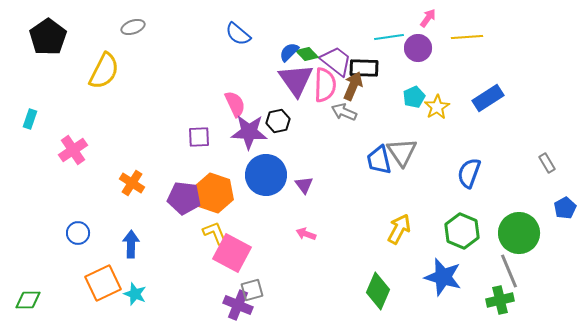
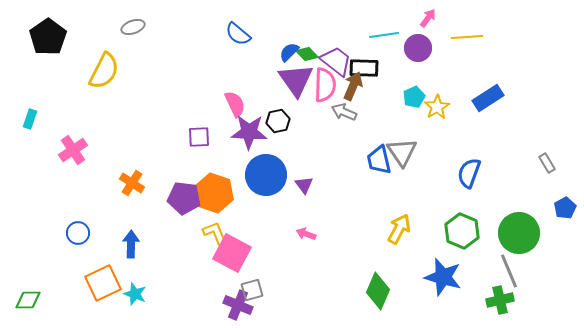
cyan line at (389, 37): moved 5 px left, 2 px up
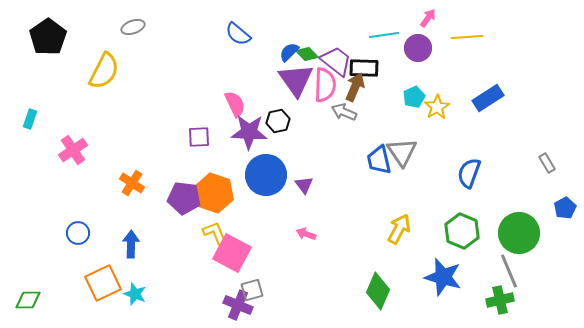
brown arrow at (353, 86): moved 2 px right, 1 px down
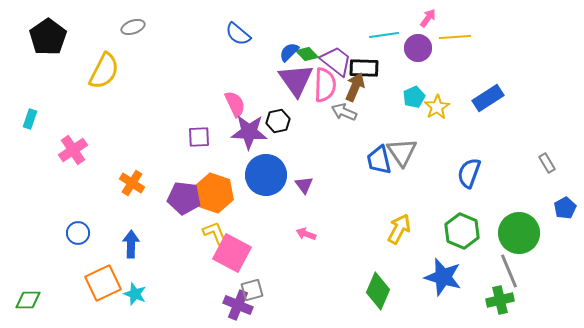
yellow line at (467, 37): moved 12 px left
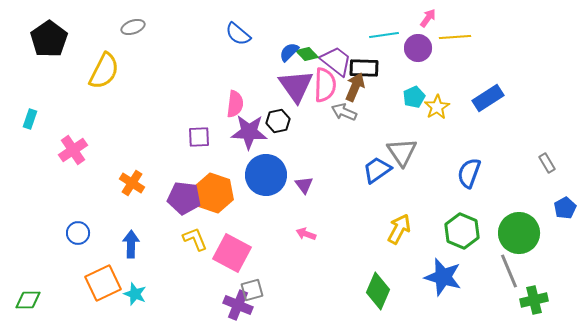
black pentagon at (48, 37): moved 1 px right, 2 px down
purple triangle at (296, 80): moved 6 px down
pink semicircle at (235, 104): rotated 32 degrees clockwise
blue trapezoid at (379, 160): moved 2 px left, 10 px down; rotated 68 degrees clockwise
yellow L-shape at (215, 233): moved 20 px left, 6 px down
green cross at (500, 300): moved 34 px right
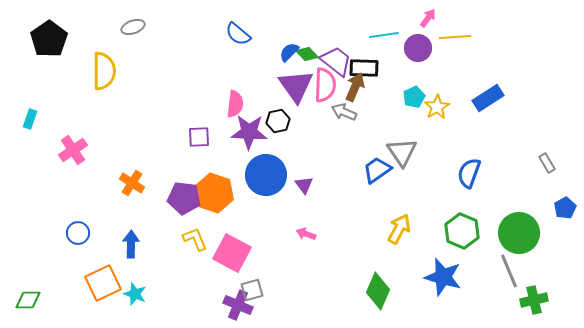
yellow semicircle at (104, 71): rotated 27 degrees counterclockwise
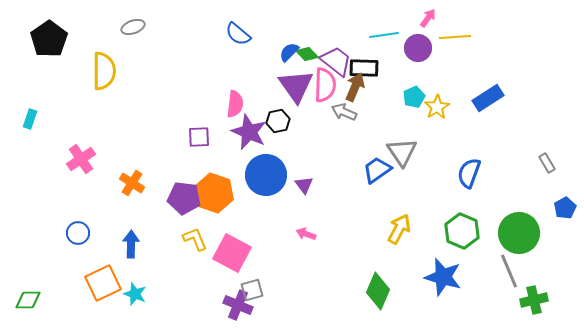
purple star at (249, 132): rotated 21 degrees clockwise
pink cross at (73, 150): moved 8 px right, 9 px down
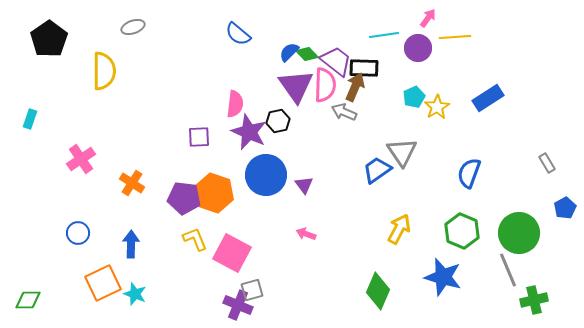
gray line at (509, 271): moved 1 px left, 1 px up
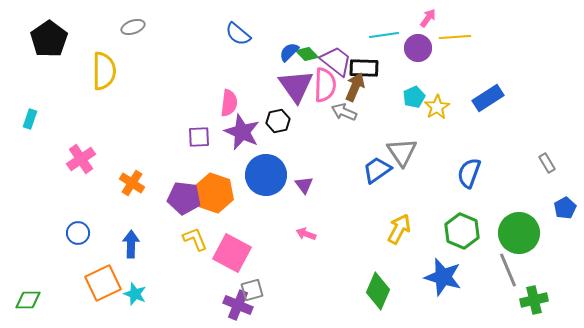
pink semicircle at (235, 104): moved 6 px left, 1 px up
purple star at (249, 132): moved 7 px left
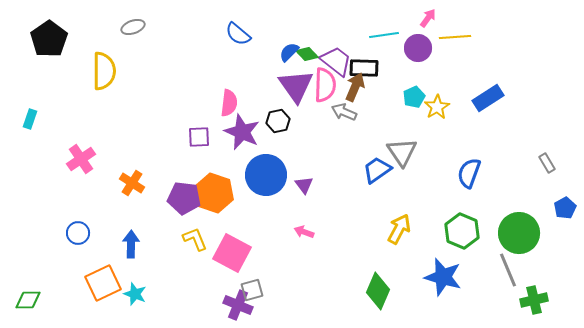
pink arrow at (306, 234): moved 2 px left, 2 px up
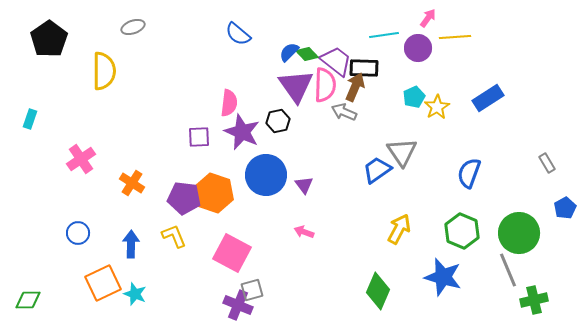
yellow L-shape at (195, 239): moved 21 px left, 3 px up
